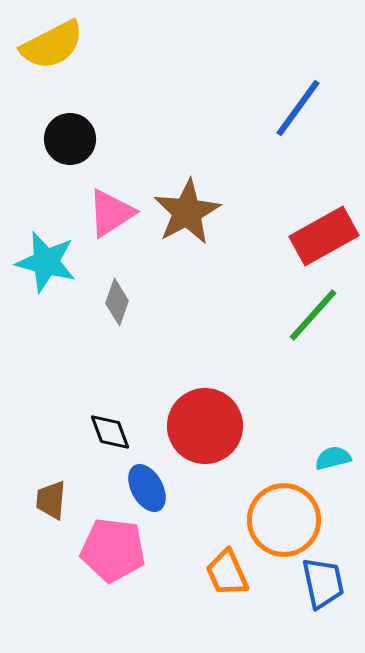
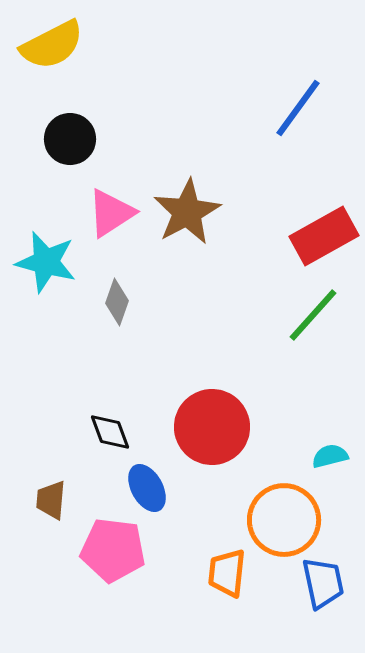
red circle: moved 7 px right, 1 px down
cyan semicircle: moved 3 px left, 2 px up
orange trapezoid: rotated 30 degrees clockwise
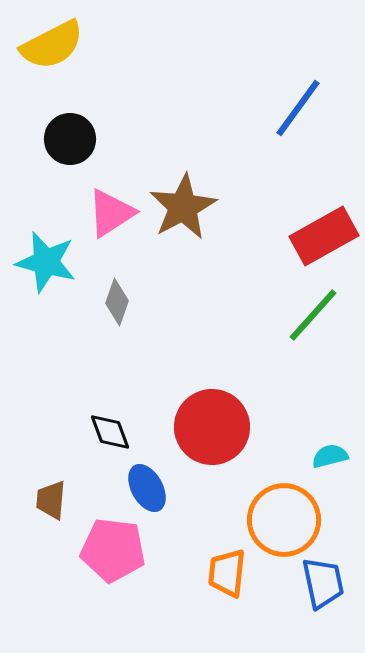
brown star: moved 4 px left, 5 px up
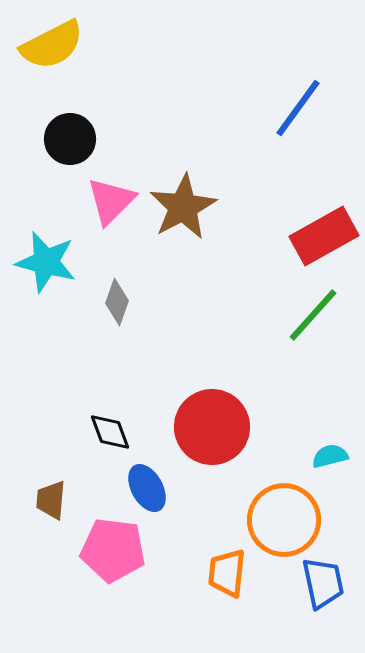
pink triangle: moved 12 px up; rotated 12 degrees counterclockwise
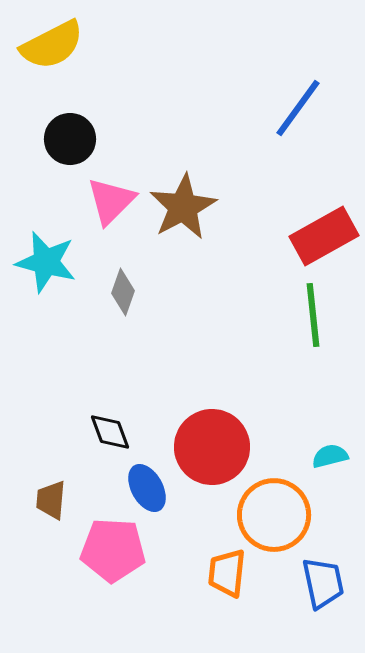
gray diamond: moved 6 px right, 10 px up
green line: rotated 48 degrees counterclockwise
red circle: moved 20 px down
orange circle: moved 10 px left, 5 px up
pink pentagon: rotated 4 degrees counterclockwise
